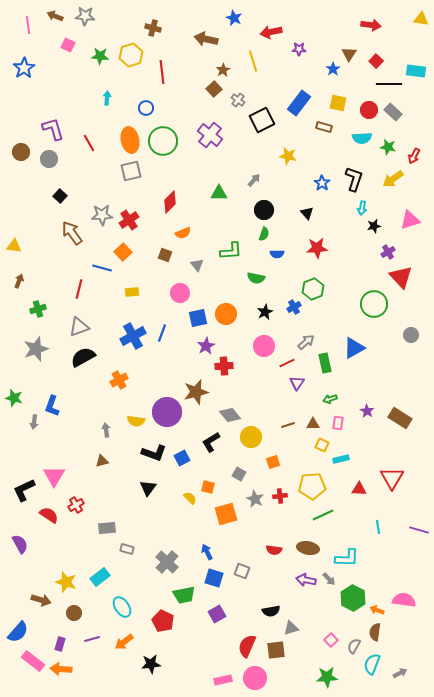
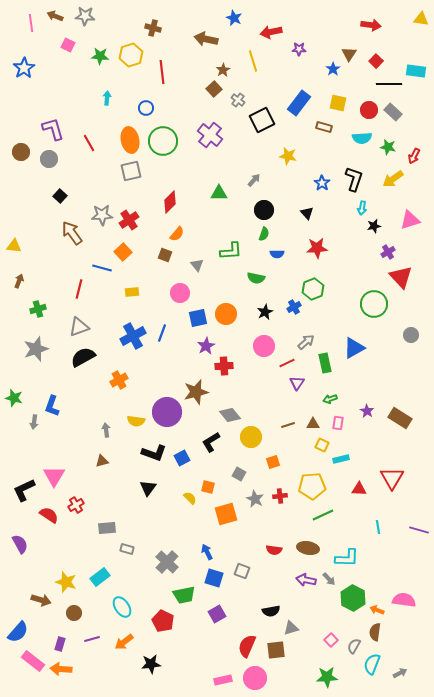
pink line at (28, 25): moved 3 px right, 2 px up
orange semicircle at (183, 233): moved 6 px left, 1 px down; rotated 28 degrees counterclockwise
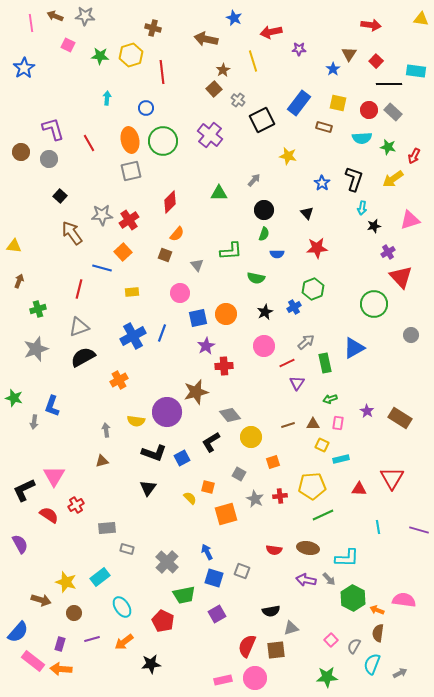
brown semicircle at (375, 632): moved 3 px right, 1 px down
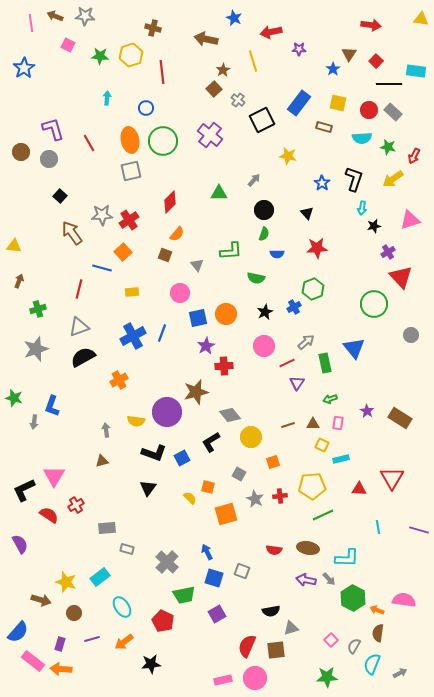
blue triangle at (354, 348): rotated 40 degrees counterclockwise
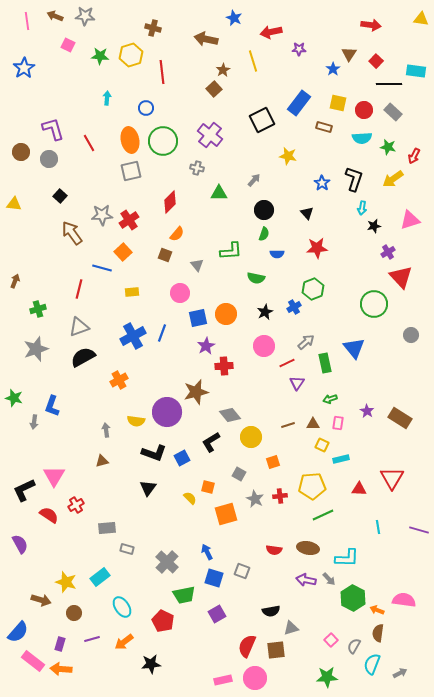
pink line at (31, 23): moved 4 px left, 2 px up
gray cross at (238, 100): moved 41 px left, 68 px down; rotated 24 degrees counterclockwise
red circle at (369, 110): moved 5 px left
yellow triangle at (14, 246): moved 42 px up
brown arrow at (19, 281): moved 4 px left
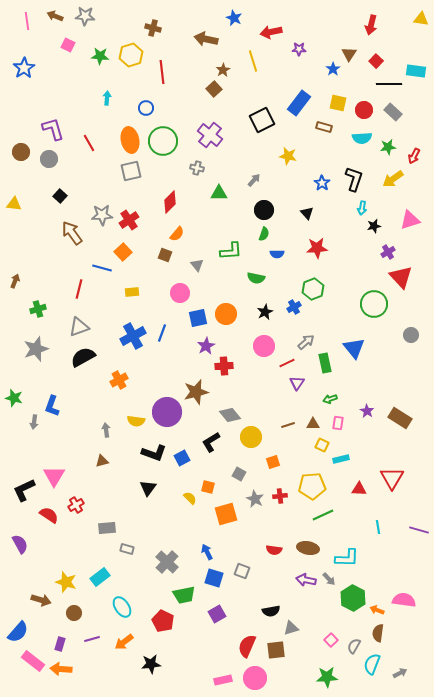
red arrow at (371, 25): rotated 96 degrees clockwise
green star at (388, 147): rotated 21 degrees counterclockwise
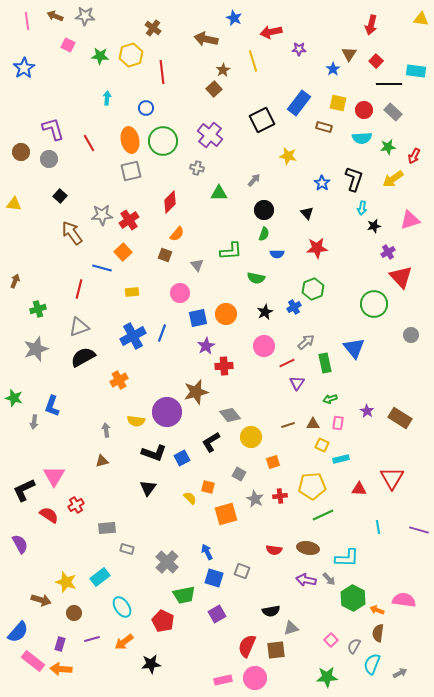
brown cross at (153, 28): rotated 21 degrees clockwise
